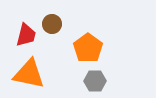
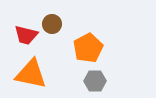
red trapezoid: rotated 90 degrees clockwise
orange pentagon: rotated 8 degrees clockwise
orange triangle: moved 2 px right
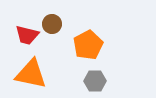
red trapezoid: moved 1 px right
orange pentagon: moved 3 px up
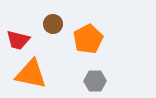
brown circle: moved 1 px right
red trapezoid: moved 9 px left, 5 px down
orange pentagon: moved 6 px up
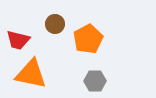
brown circle: moved 2 px right
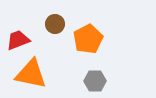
red trapezoid: rotated 145 degrees clockwise
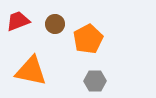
red trapezoid: moved 19 px up
orange triangle: moved 3 px up
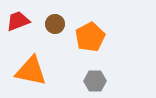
orange pentagon: moved 2 px right, 2 px up
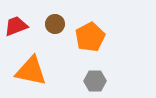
red trapezoid: moved 2 px left, 5 px down
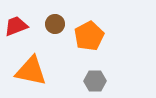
orange pentagon: moved 1 px left, 1 px up
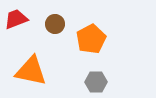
red trapezoid: moved 7 px up
orange pentagon: moved 2 px right, 3 px down
gray hexagon: moved 1 px right, 1 px down
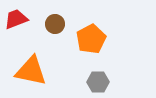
gray hexagon: moved 2 px right
